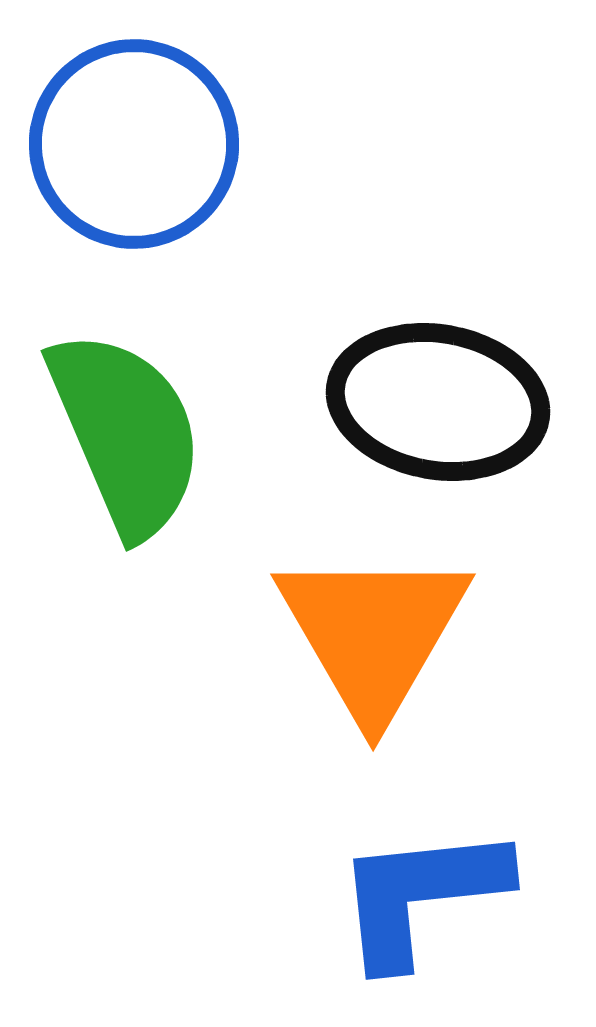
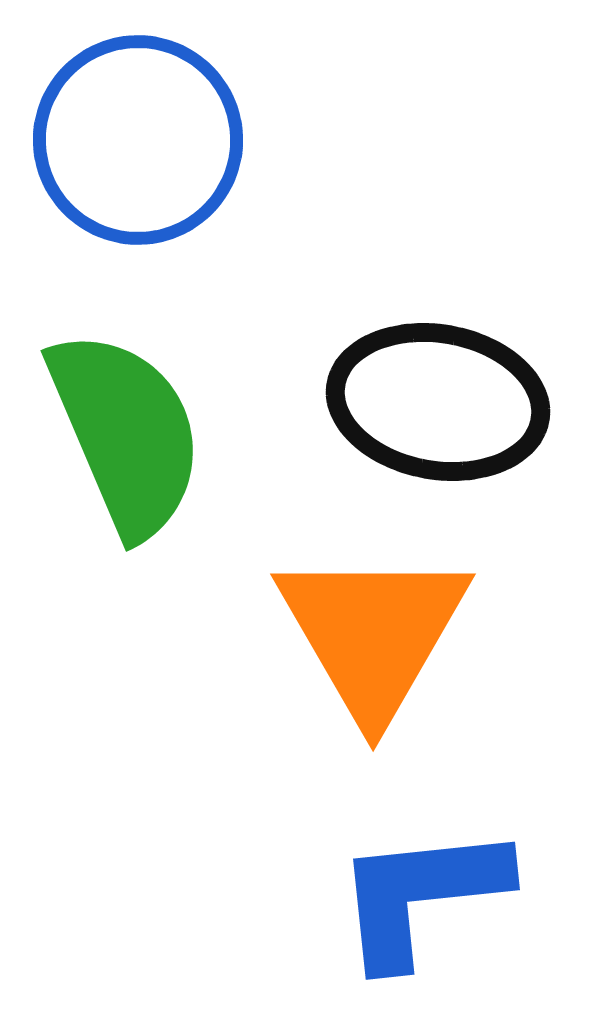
blue circle: moved 4 px right, 4 px up
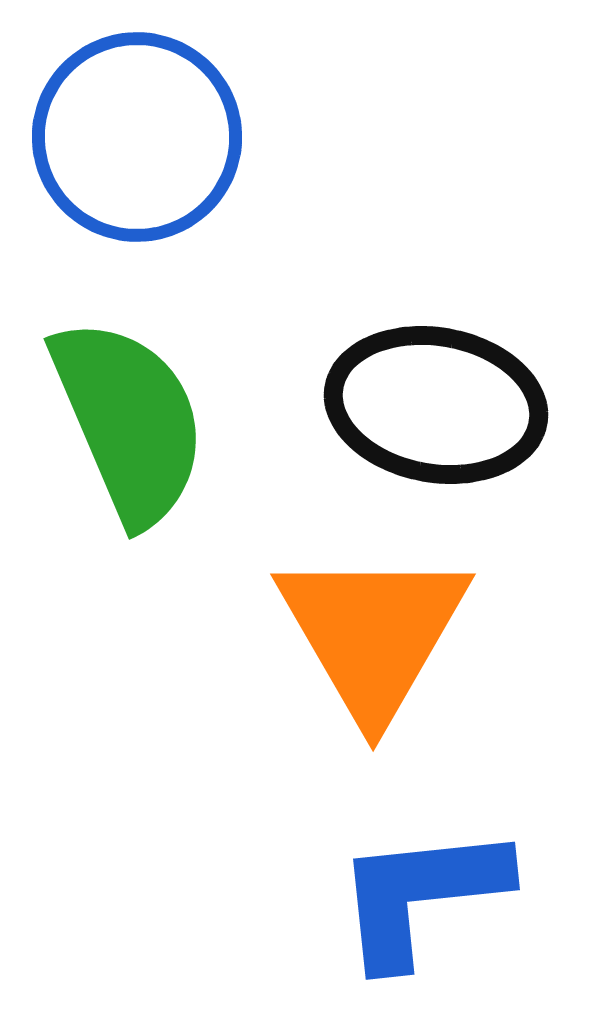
blue circle: moved 1 px left, 3 px up
black ellipse: moved 2 px left, 3 px down
green semicircle: moved 3 px right, 12 px up
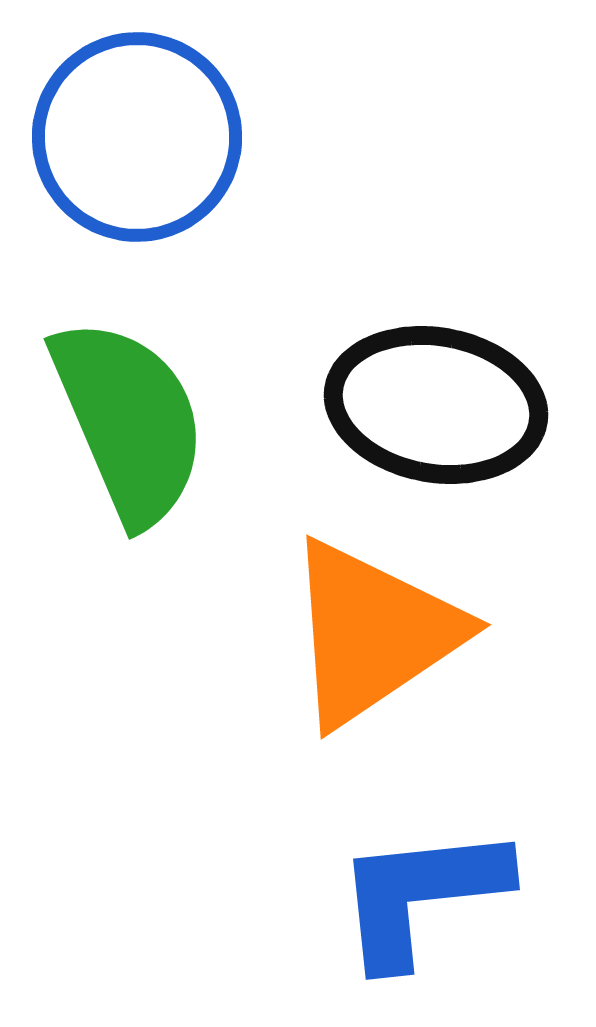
orange triangle: rotated 26 degrees clockwise
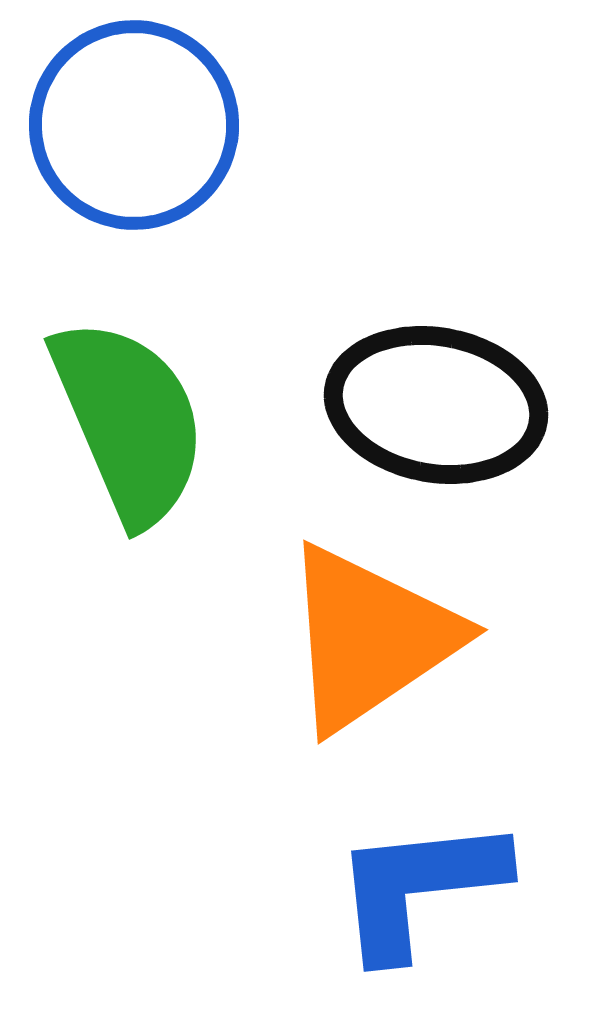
blue circle: moved 3 px left, 12 px up
orange triangle: moved 3 px left, 5 px down
blue L-shape: moved 2 px left, 8 px up
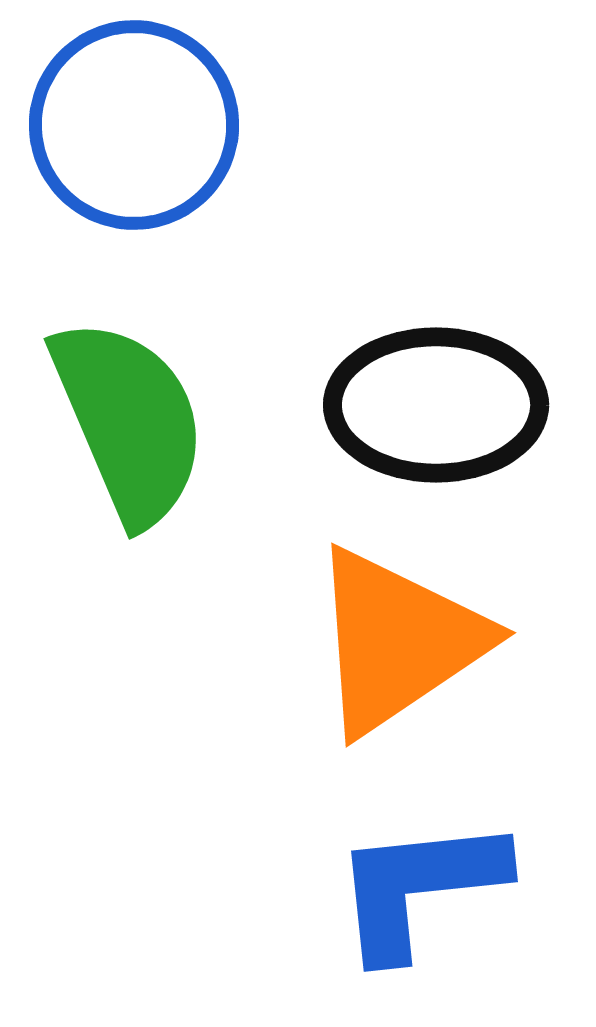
black ellipse: rotated 10 degrees counterclockwise
orange triangle: moved 28 px right, 3 px down
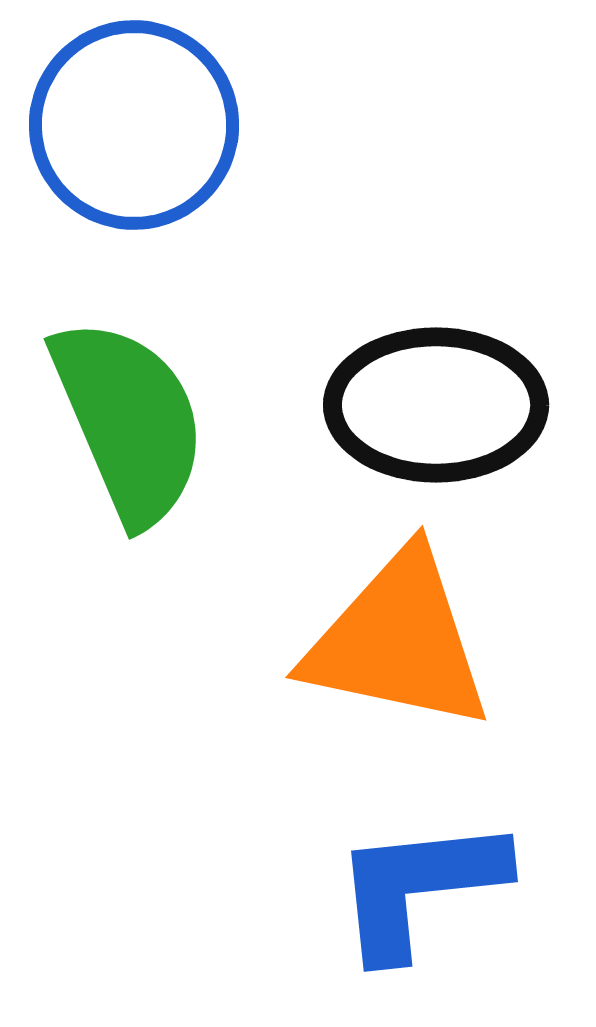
orange triangle: rotated 46 degrees clockwise
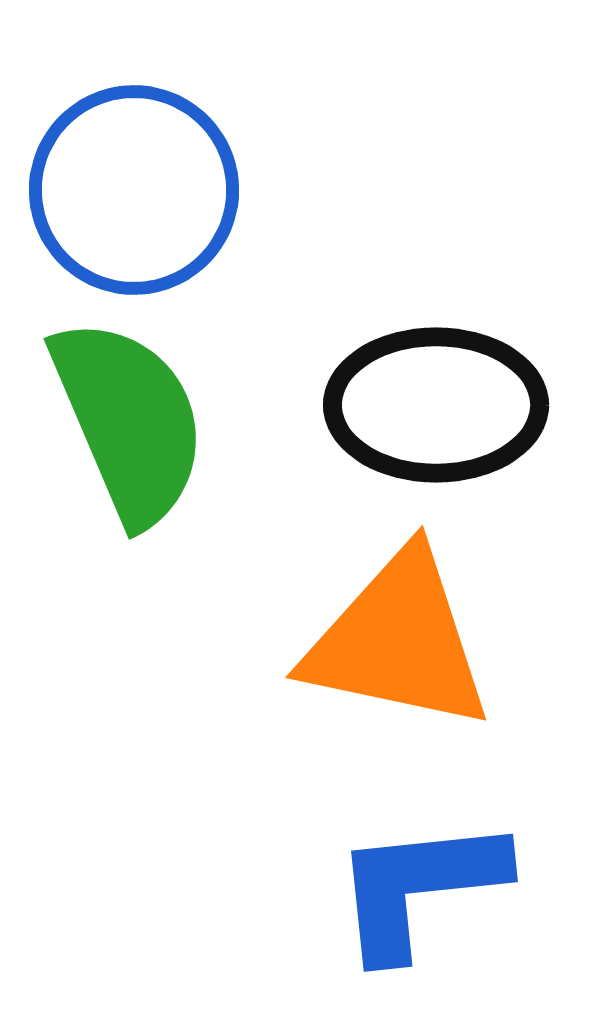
blue circle: moved 65 px down
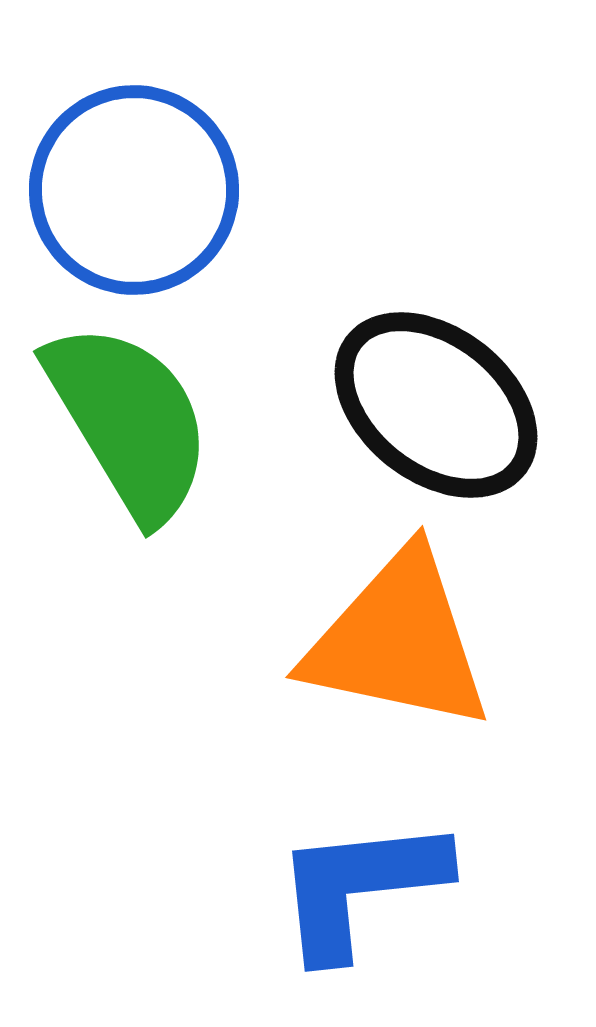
black ellipse: rotated 38 degrees clockwise
green semicircle: rotated 8 degrees counterclockwise
blue L-shape: moved 59 px left
